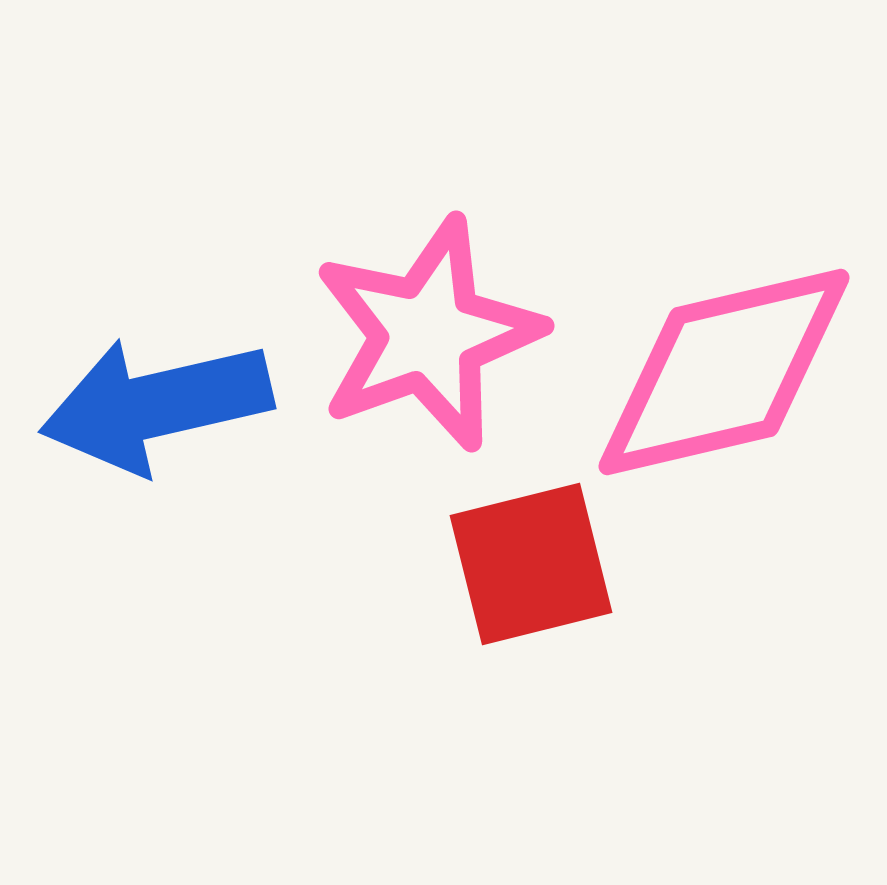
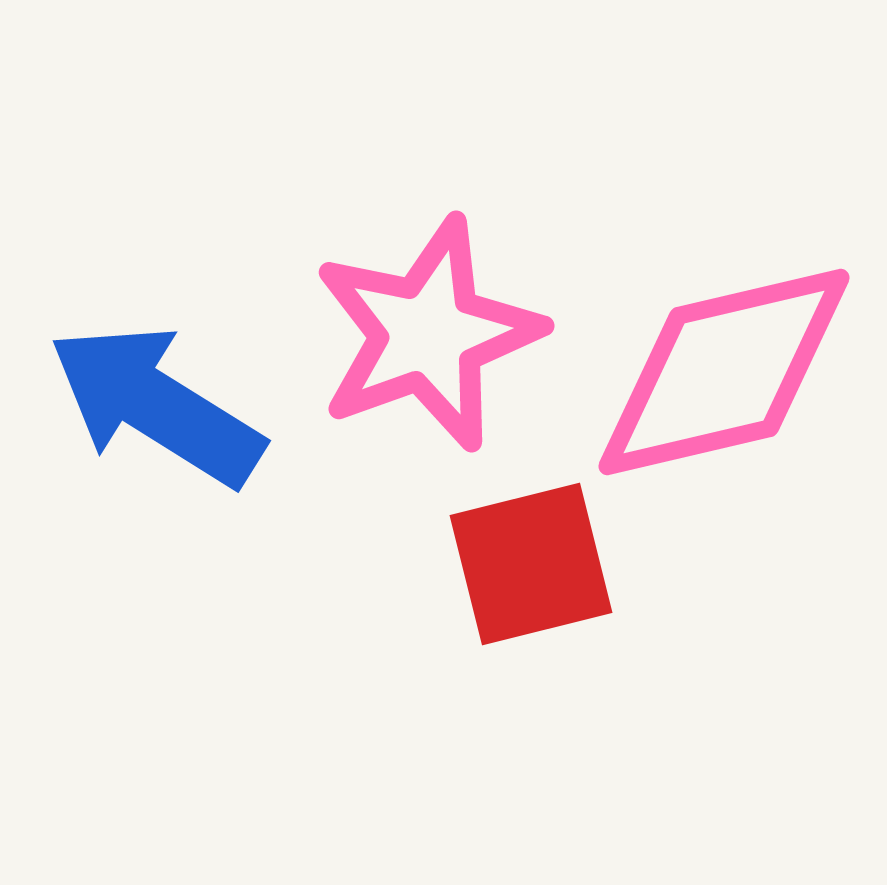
blue arrow: rotated 45 degrees clockwise
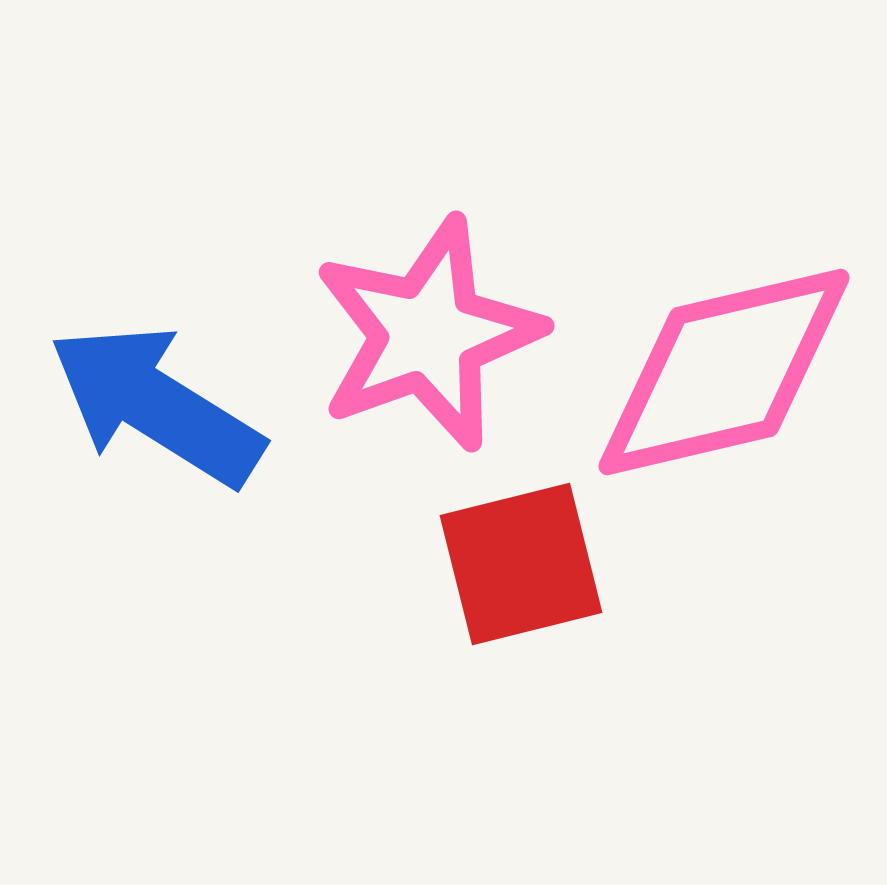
red square: moved 10 px left
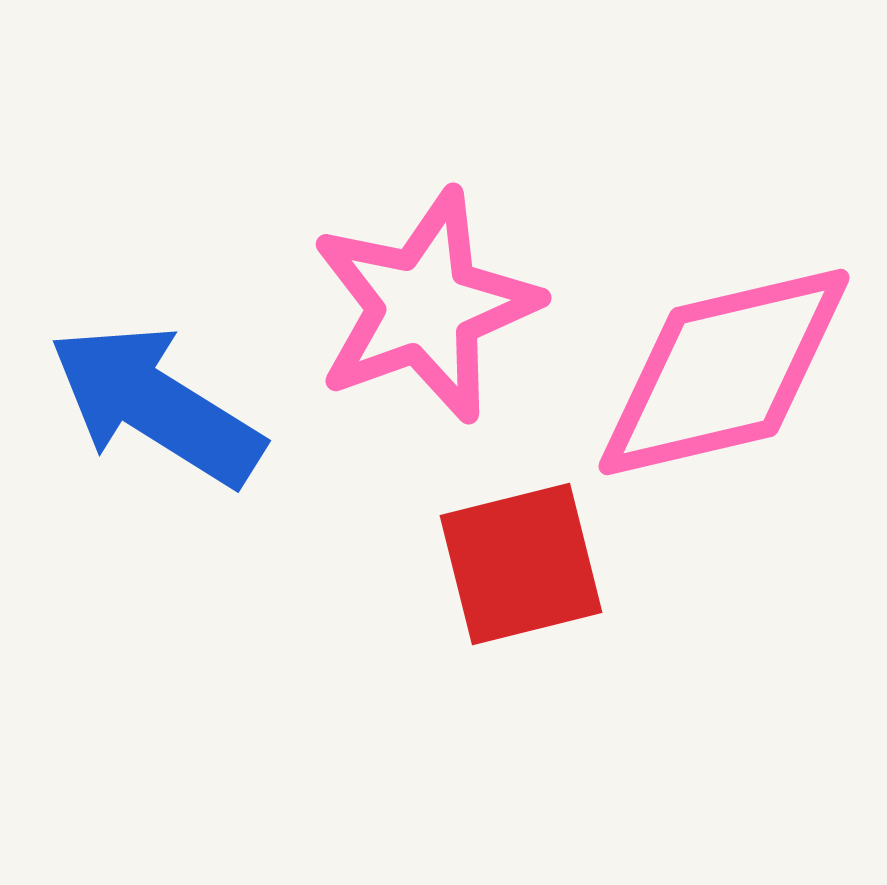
pink star: moved 3 px left, 28 px up
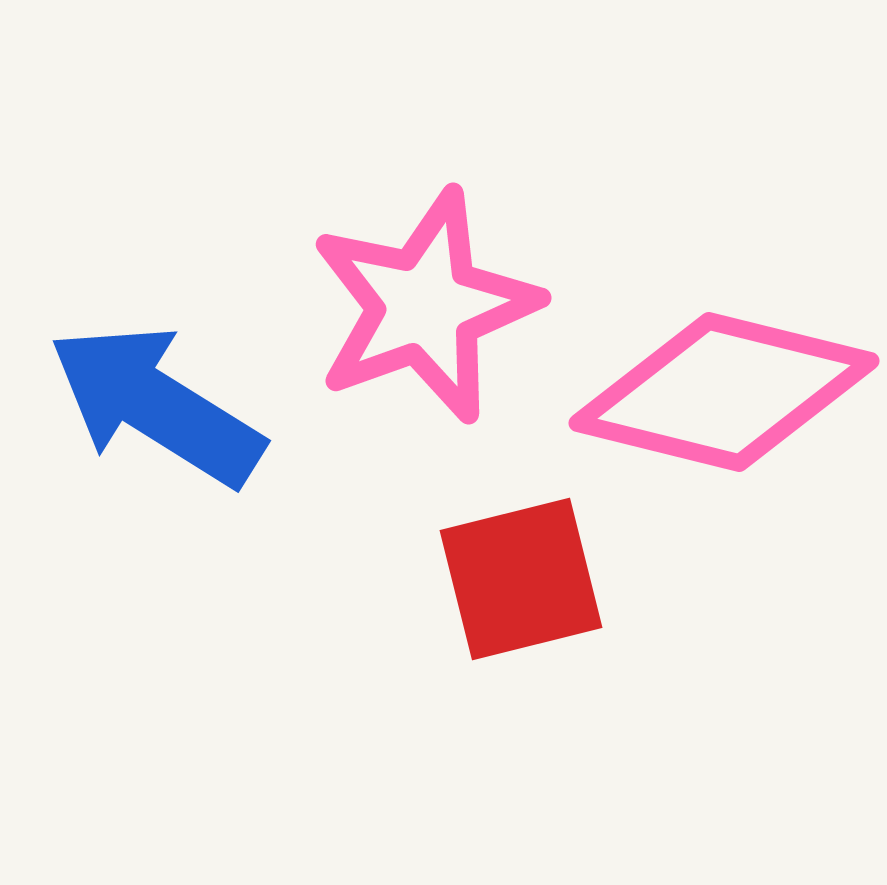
pink diamond: moved 20 px down; rotated 27 degrees clockwise
red square: moved 15 px down
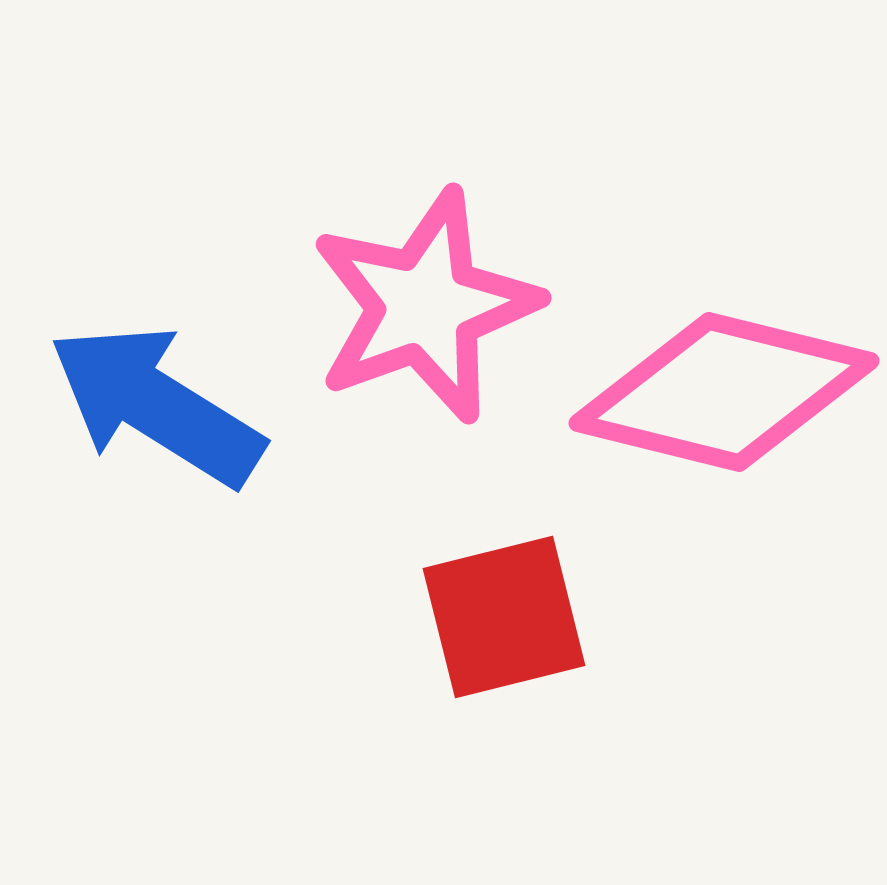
red square: moved 17 px left, 38 px down
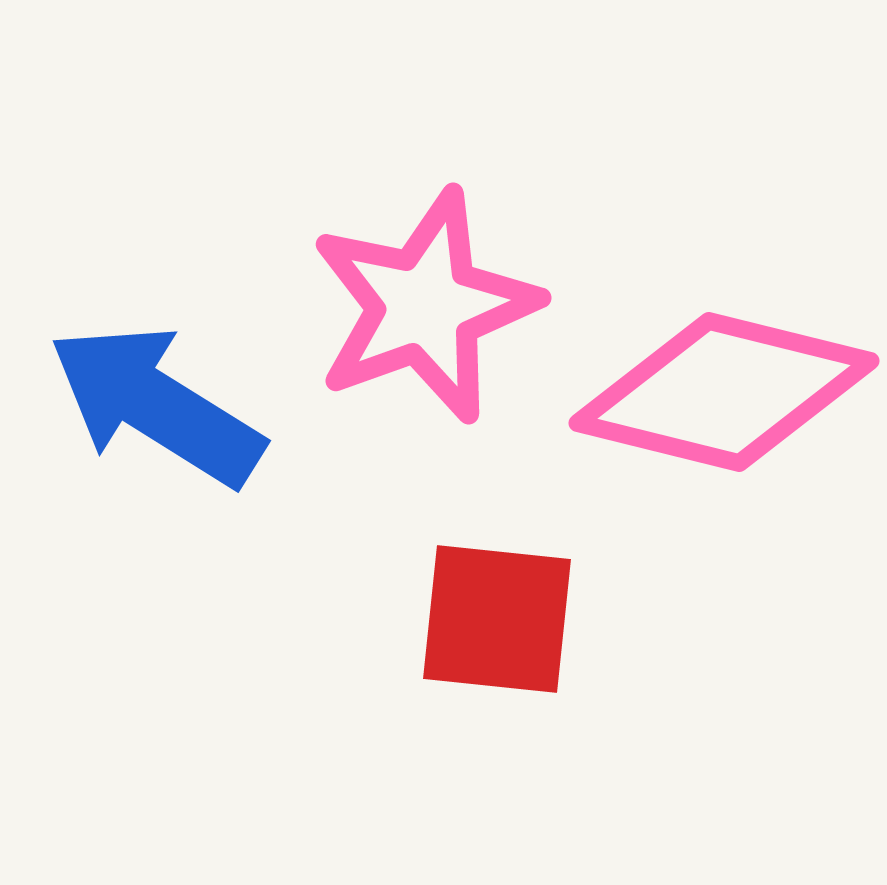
red square: moved 7 px left, 2 px down; rotated 20 degrees clockwise
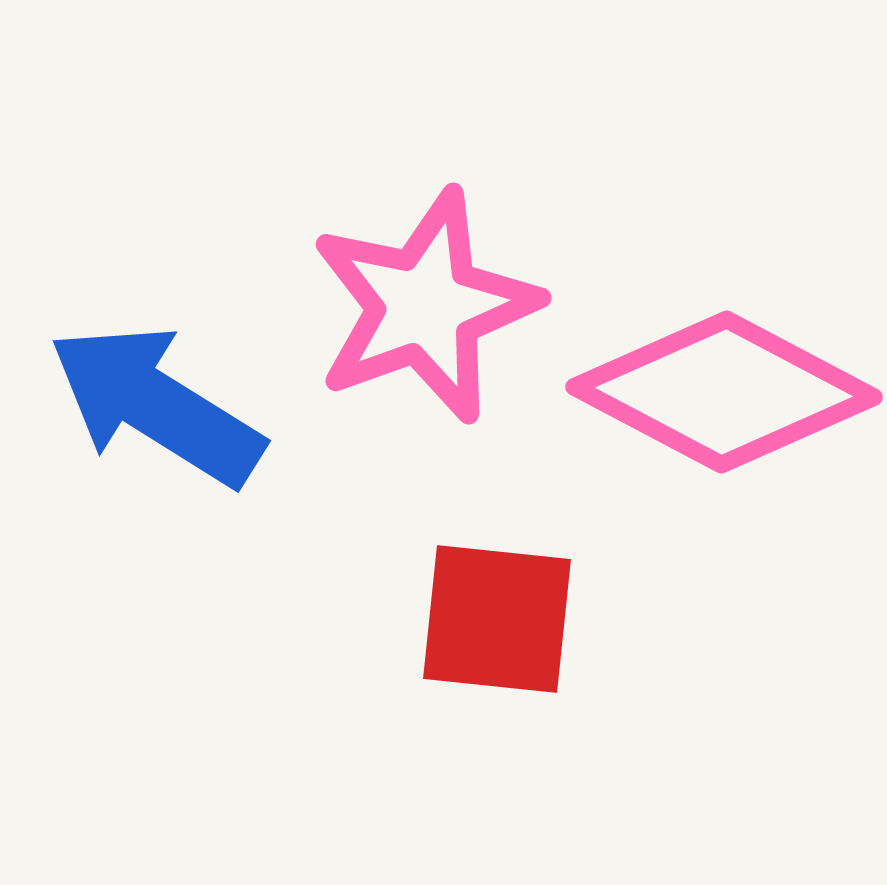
pink diamond: rotated 14 degrees clockwise
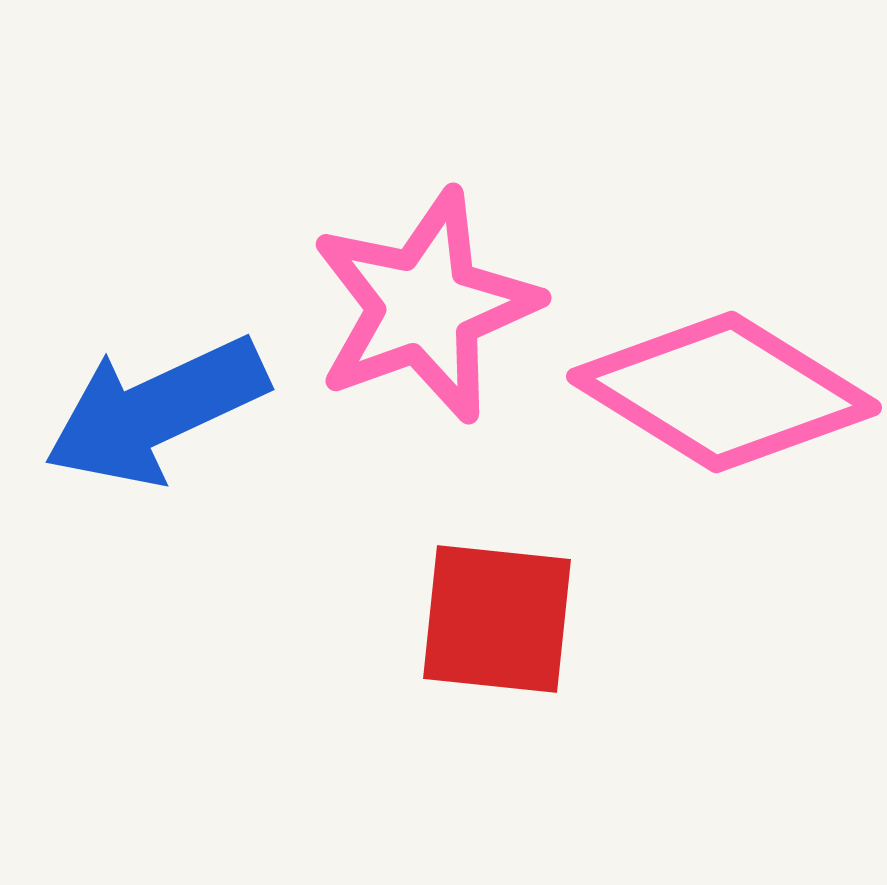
pink diamond: rotated 4 degrees clockwise
blue arrow: moved 6 px down; rotated 57 degrees counterclockwise
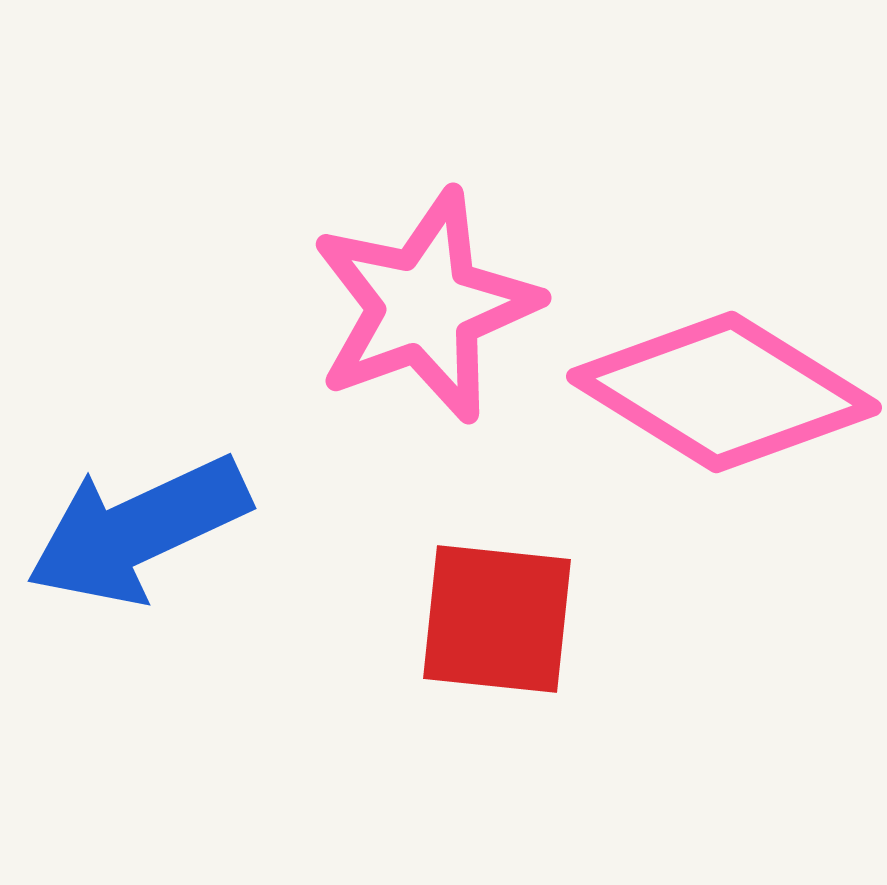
blue arrow: moved 18 px left, 119 px down
